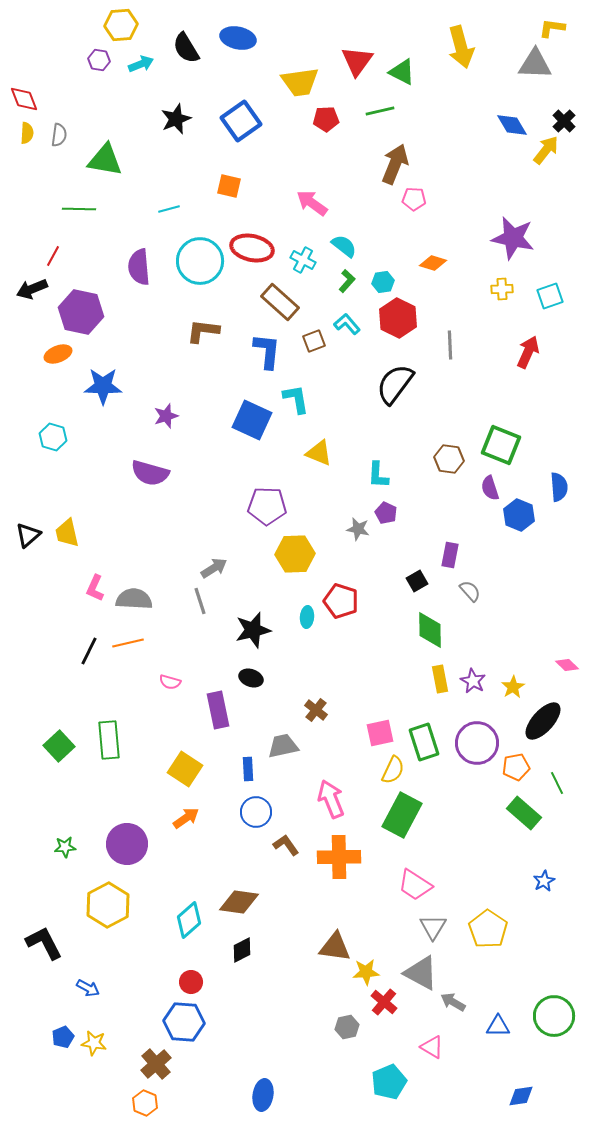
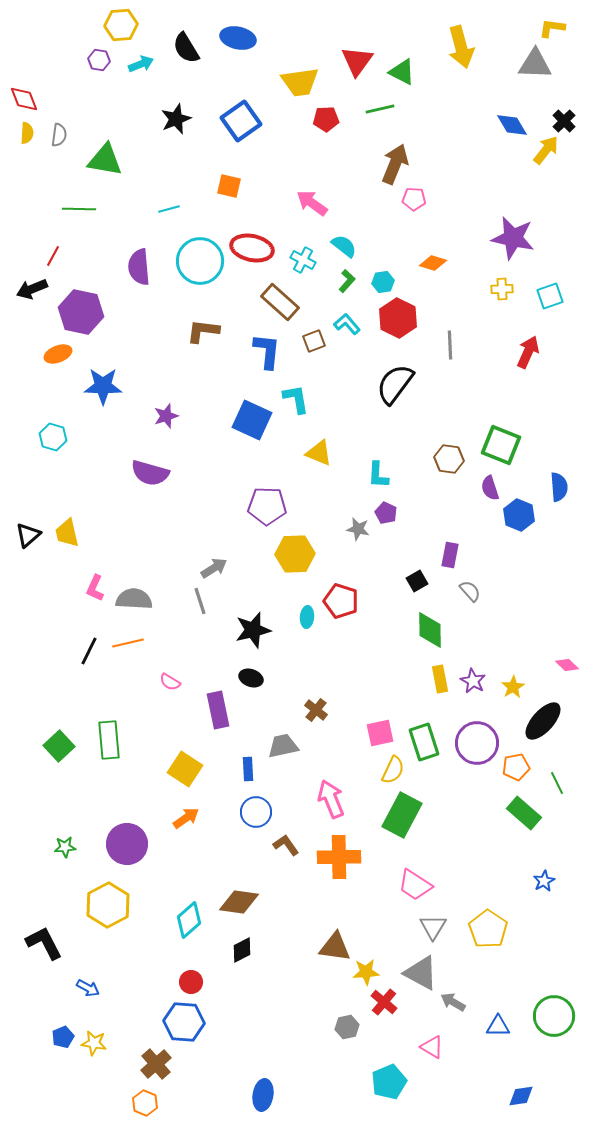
green line at (380, 111): moved 2 px up
pink semicircle at (170, 682): rotated 15 degrees clockwise
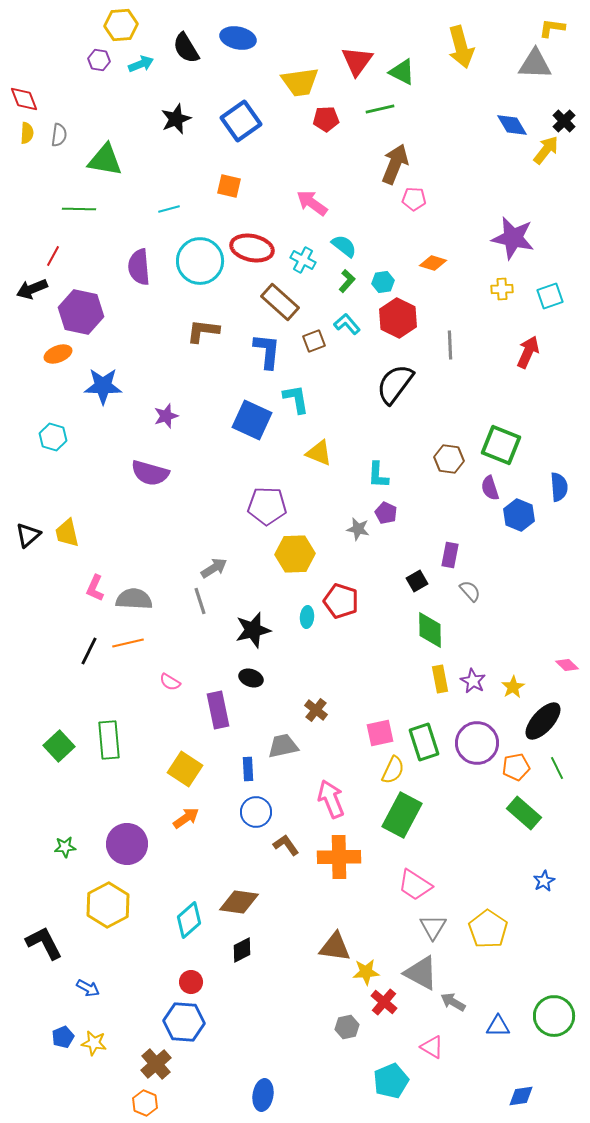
green line at (557, 783): moved 15 px up
cyan pentagon at (389, 1082): moved 2 px right, 1 px up
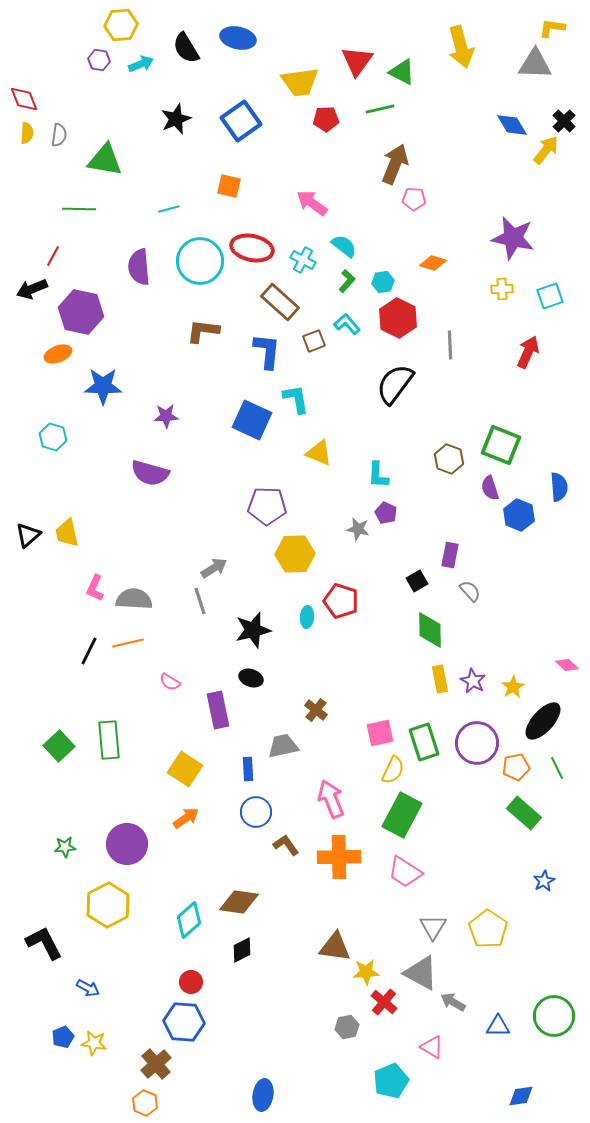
purple star at (166, 416): rotated 15 degrees clockwise
brown hexagon at (449, 459): rotated 12 degrees clockwise
pink trapezoid at (415, 885): moved 10 px left, 13 px up
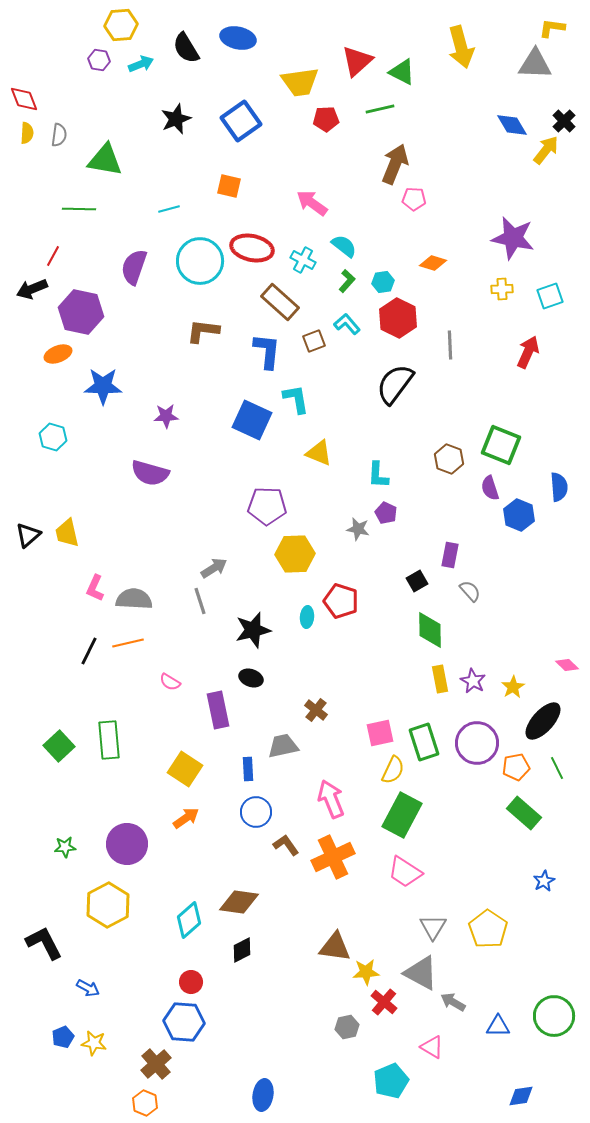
red triangle at (357, 61): rotated 12 degrees clockwise
purple semicircle at (139, 267): moved 5 px left; rotated 24 degrees clockwise
orange cross at (339, 857): moved 6 px left; rotated 24 degrees counterclockwise
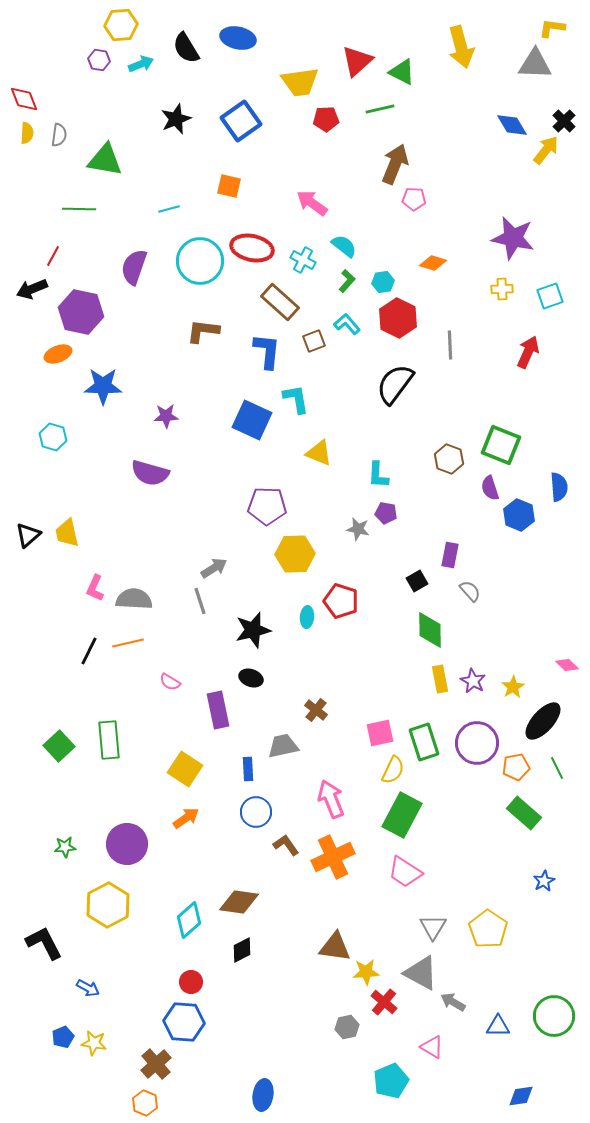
purple pentagon at (386, 513): rotated 15 degrees counterclockwise
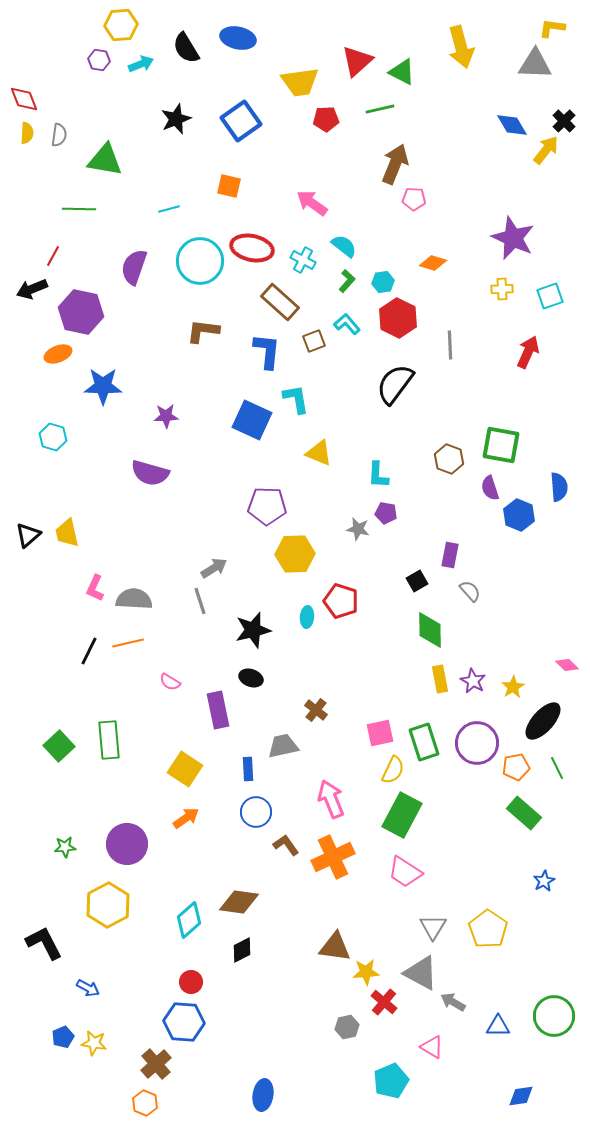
purple star at (513, 238): rotated 12 degrees clockwise
green square at (501, 445): rotated 12 degrees counterclockwise
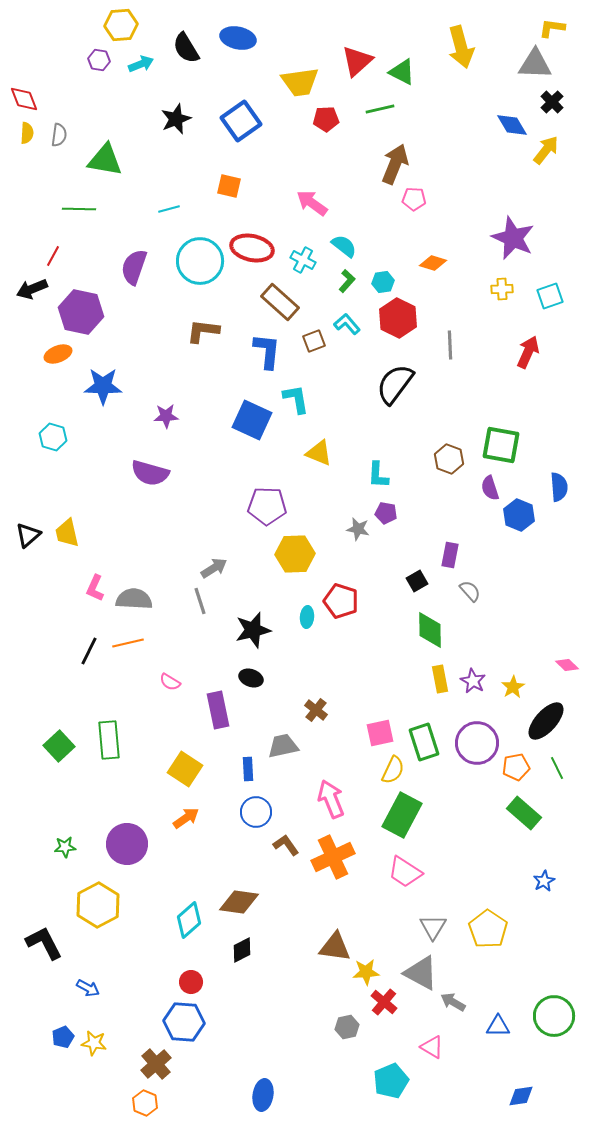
black cross at (564, 121): moved 12 px left, 19 px up
black ellipse at (543, 721): moved 3 px right
yellow hexagon at (108, 905): moved 10 px left
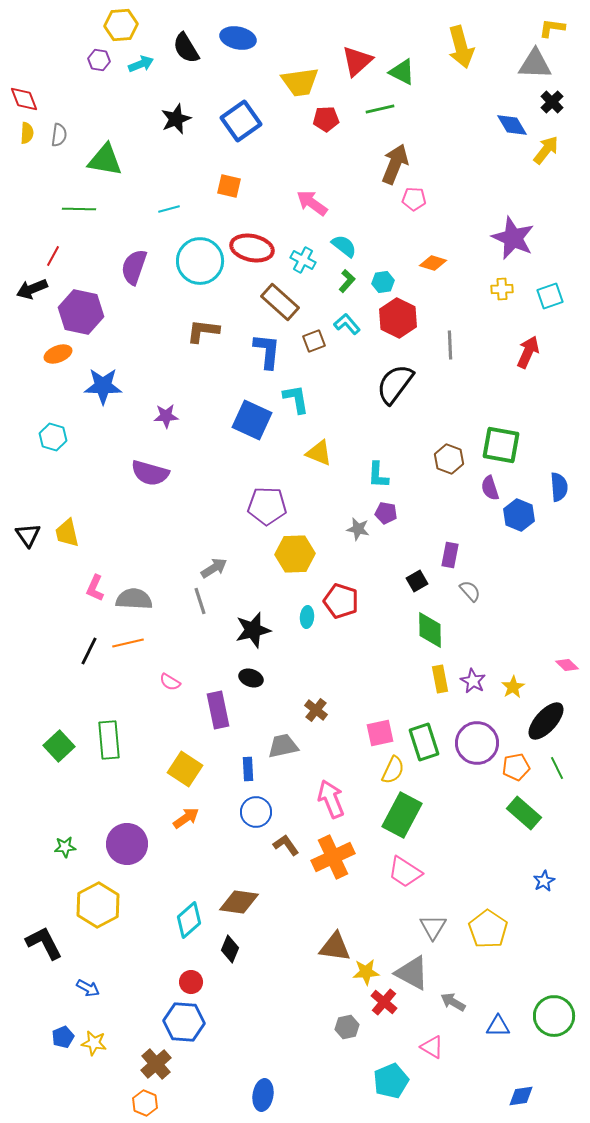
black triangle at (28, 535): rotated 24 degrees counterclockwise
black diamond at (242, 950): moved 12 px left, 1 px up; rotated 40 degrees counterclockwise
gray triangle at (421, 973): moved 9 px left
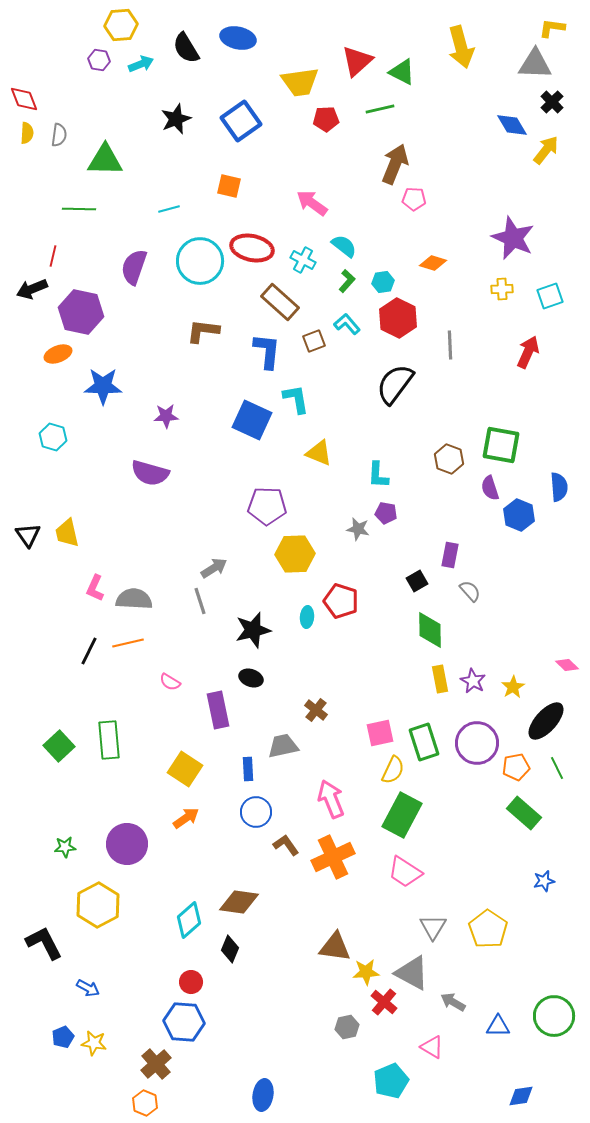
green triangle at (105, 160): rotated 9 degrees counterclockwise
red line at (53, 256): rotated 15 degrees counterclockwise
blue star at (544, 881): rotated 15 degrees clockwise
